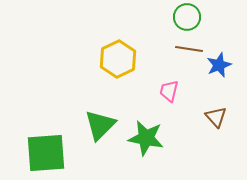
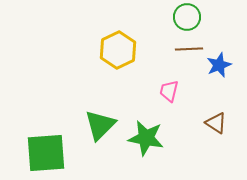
brown line: rotated 12 degrees counterclockwise
yellow hexagon: moved 9 px up
brown triangle: moved 6 px down; rotated 15 degrees counterclockwise
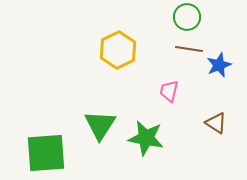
brown line: rotated 12 degrees clockwise
green triangle: rotated 12 degrees counterclockwise
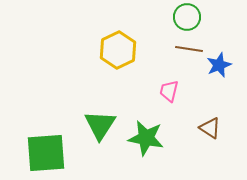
brown triangle: moved 6 px left, 5 px down
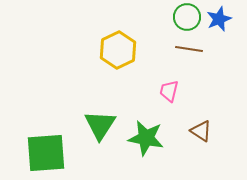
blue star: moved 46 px up
brown triangle: moved 9 px left, 3 px down
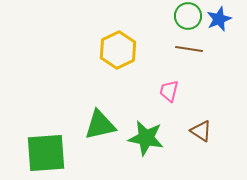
green circle: moved 1 px right, 1 px up
green triangle: rotated 44 degrees clockwise
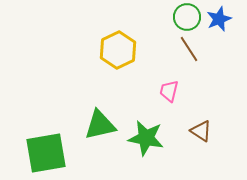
green circle: moved 1 px left, 1 px down
brown line: rotated 48 degrees clockwise
green square: rotated 6 degrees counterclockwise
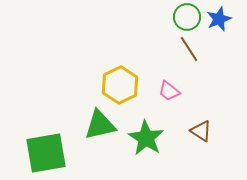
yellow hexagon: moved 2 px right, 35 px down
pink trapezoid: rotated 65 degrees counterclockwise
green star: rotated 21 degrees clockwise
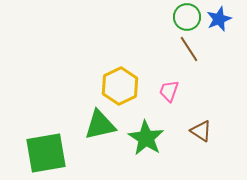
yellow hexagon: moved 1 px down
pink trapezoid: rotated 70 degrees clockwise
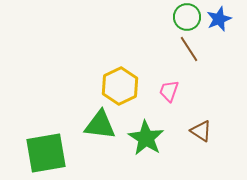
green triangle: rotated 20 degrees clockwise
